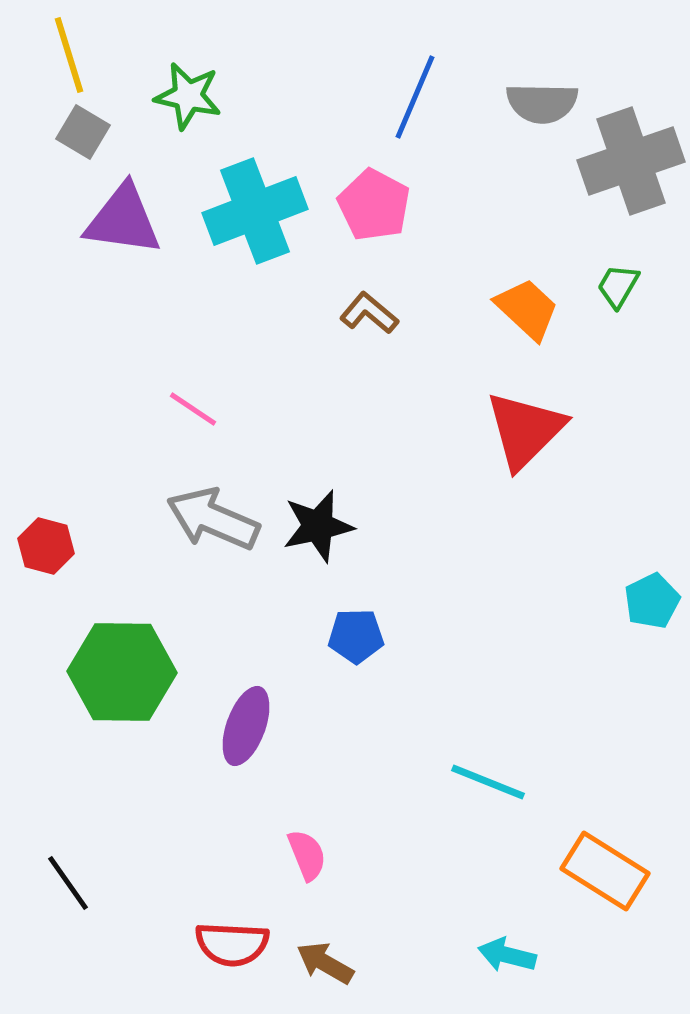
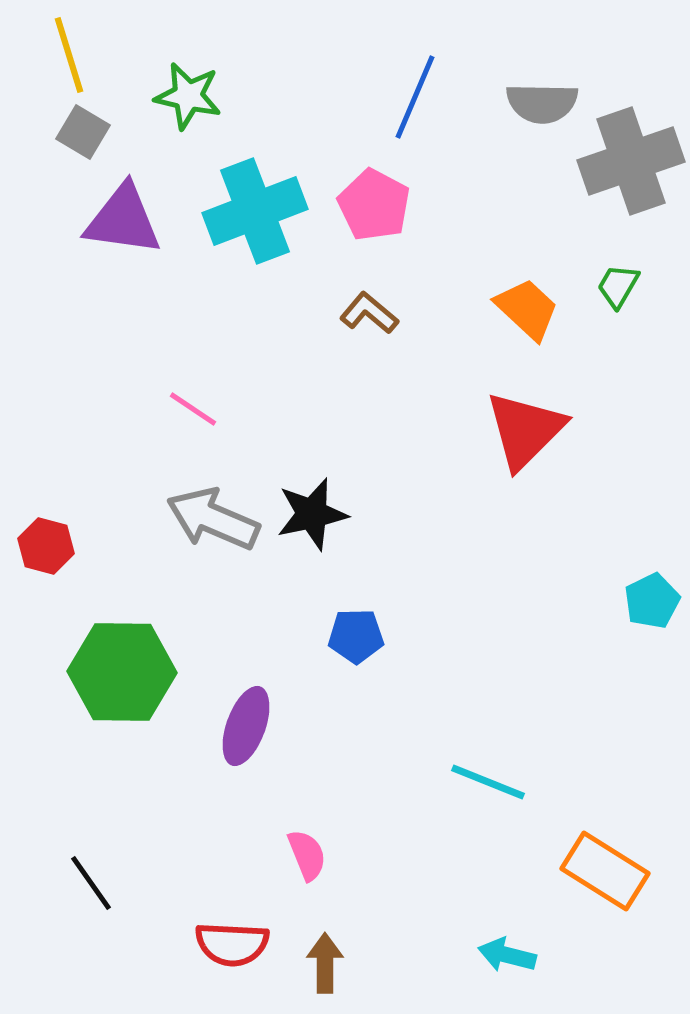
black star: moved 6 px left, 12 px up
black line: moved 23 px right
brown arrow: rotated 60 degrees clockwise
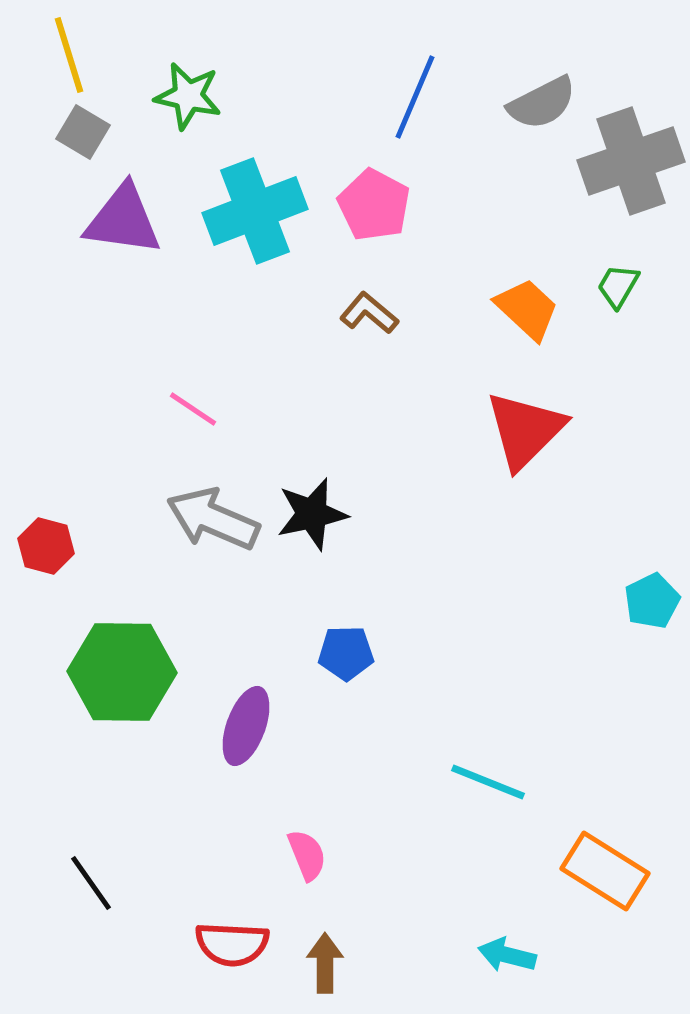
gray semicircle: rotated 28 degrees counterclockwise
blue pentagon: moved 10 px left, 17 px down
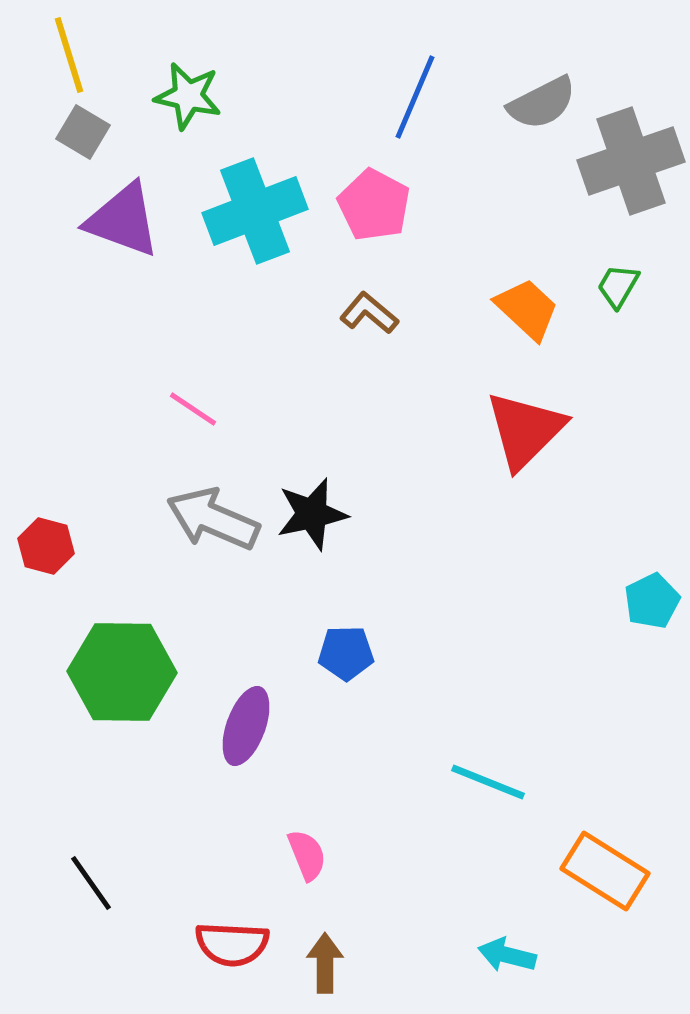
purple triangle: rotated 12 degrees clockwise
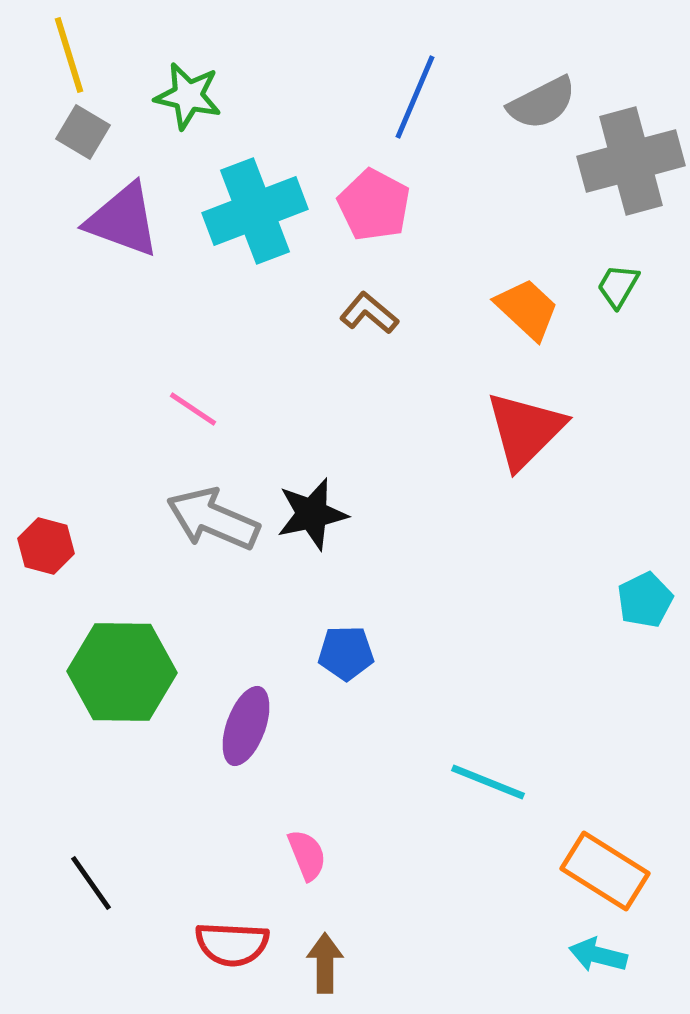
gray cross: rotated 4 degrees clockwise
cyan pentagon: moved 7 px left, 1 px up
cyan arrow: moved 91 px right
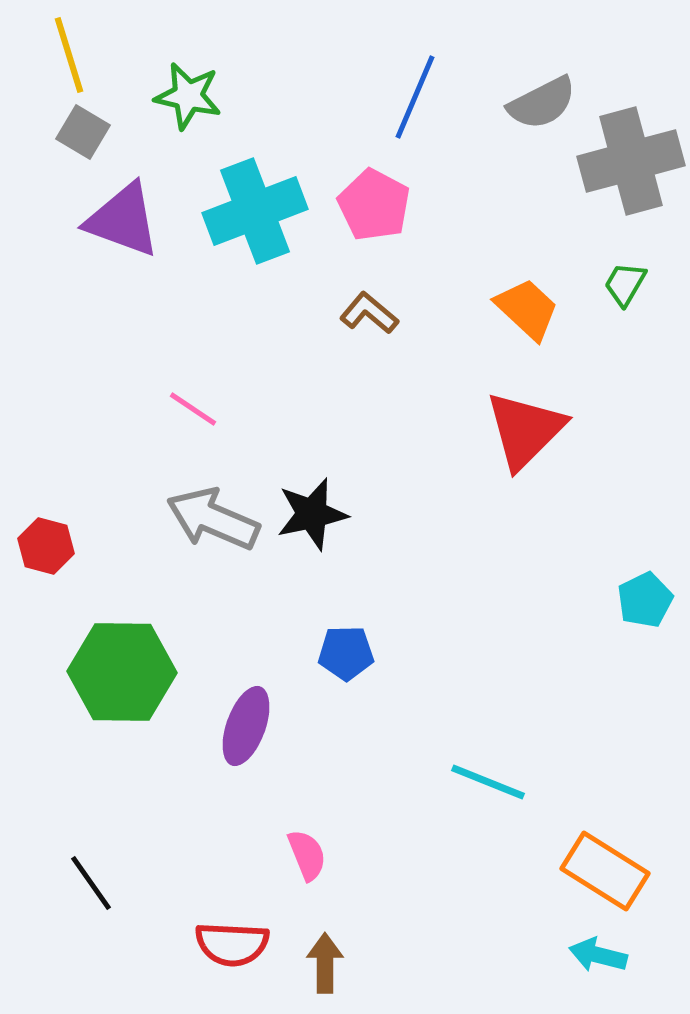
green trapezoid: moved 7 px right, 2 px up
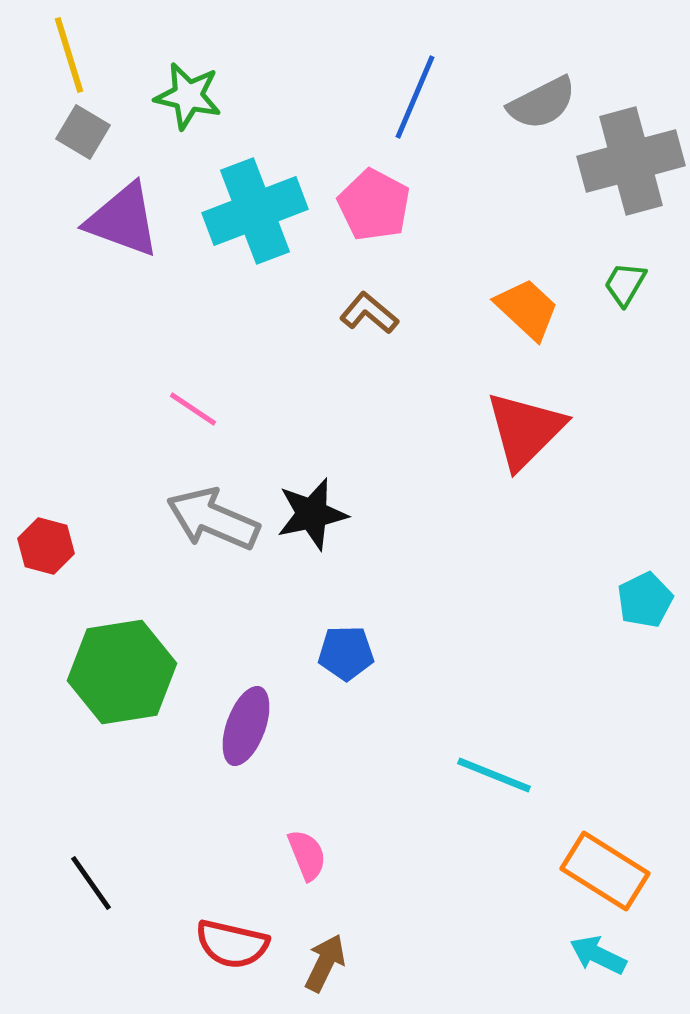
green hexagon: rotated 10 degrees counterclockwise
cyan line: moved 6 px right, 7 px up
red semicircle: rotated 10 degrees clockwise
cyan arrow: rotated 12 degrees clockwise
brown arrow: rotated 26 degrees clockwise
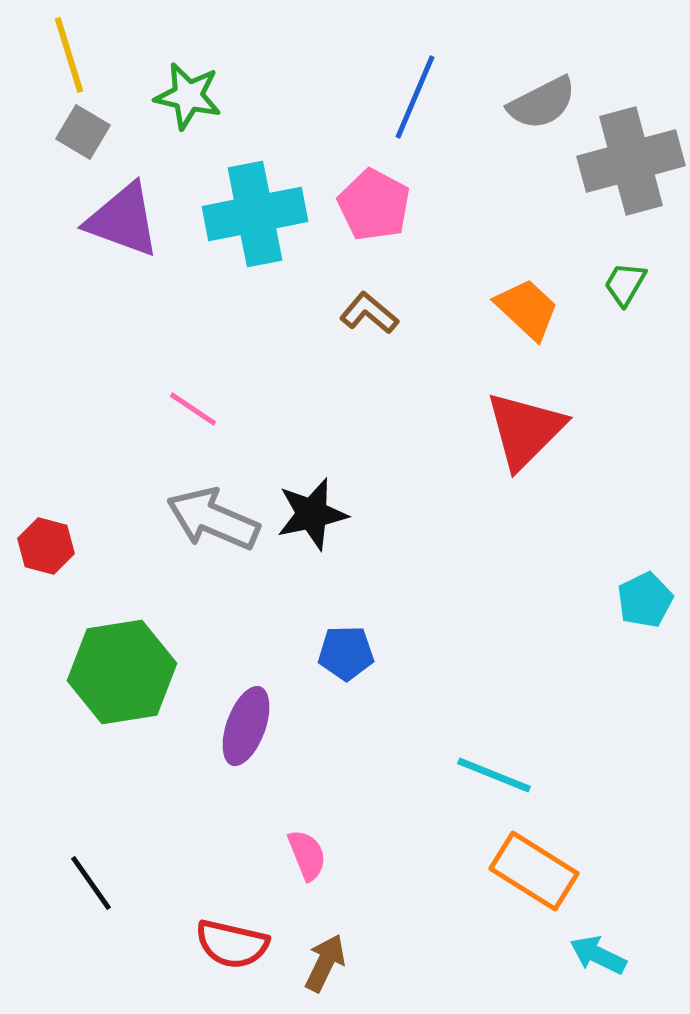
cyan cross: moved 3 px down; rotated 10 degrees clockwise
orange rectangle: moved 71 px left
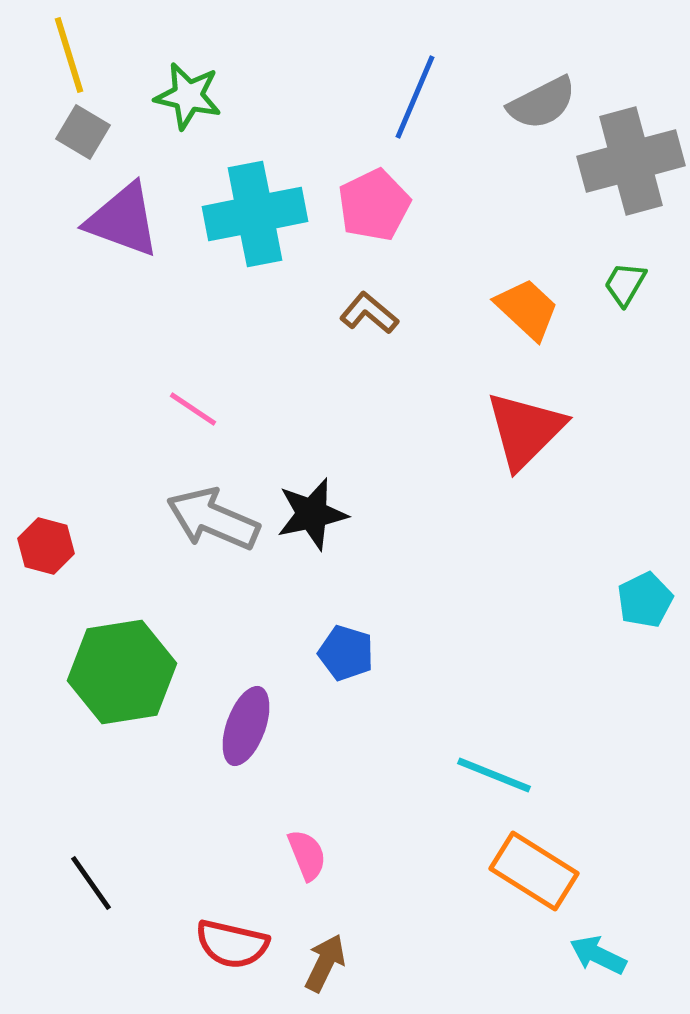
pink pentagon: rotated 18 degrees clockwise
blue pentagon: rotated 18 degrees clockwise
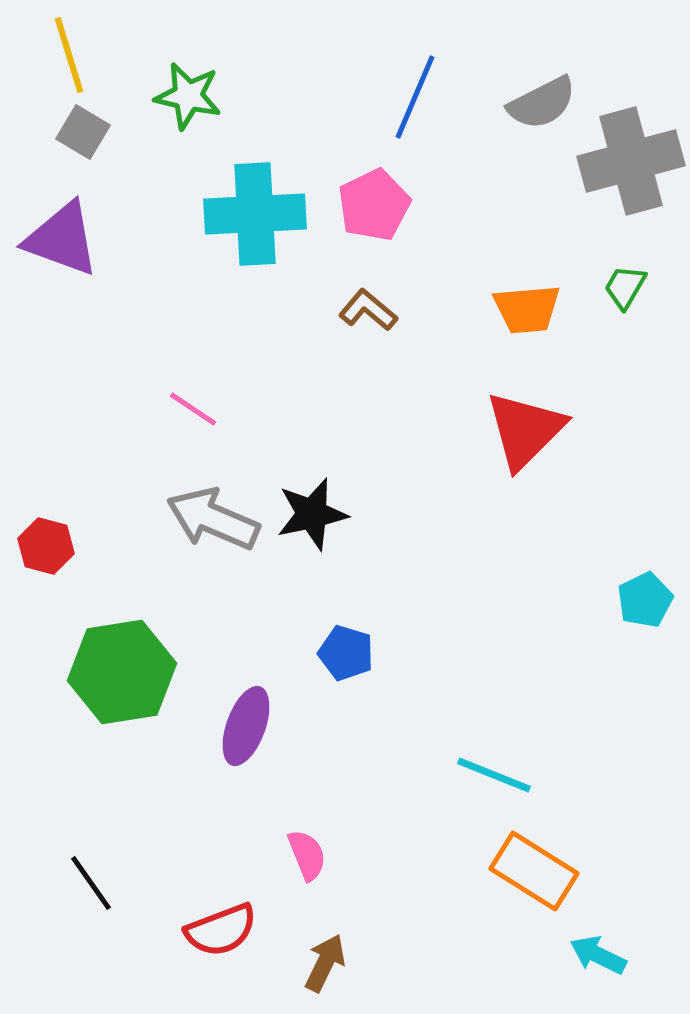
cyan cross: rotated 8 degrees clockwise
purple triangle: moved 61 px left, 19 px down
green trapezoid: moved 3 px down
orange trapezoid: rotated 132 degrees clockwise
brown L-shape: moved 1 px left, 3 px up
red semicircle: moved 11 px left, 14 px up; rotated 34 degrees counterclockwise
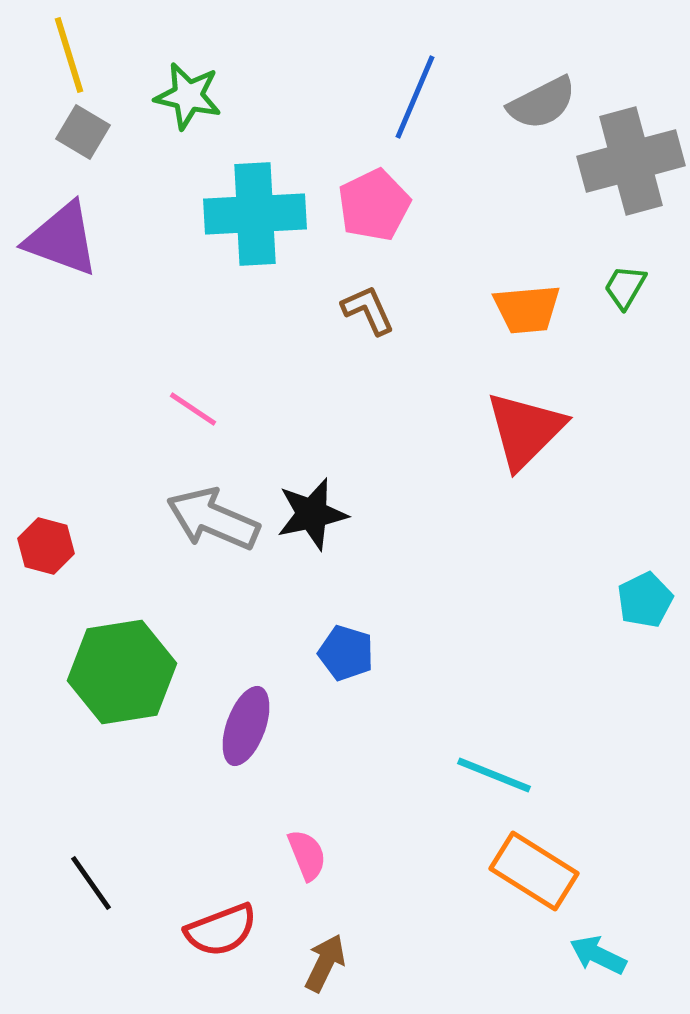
brown L-shape: rotated 26 degrees clockwise
